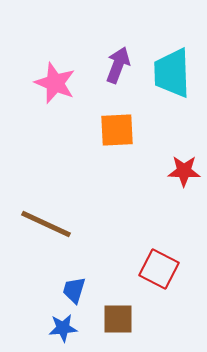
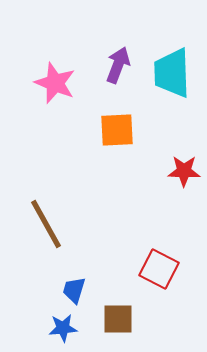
brown line: rotated 36 degrees clockwise
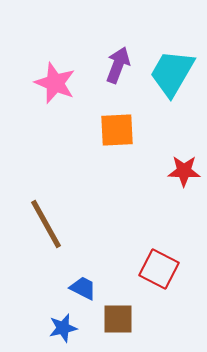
cyan trapezoid: rotated 32 degrees clockwise
blue trapezoid: moved 9 px right, 2 px up; rotated 100 degrees clockwise
blue star: rotated 8 degrees counterclockwise
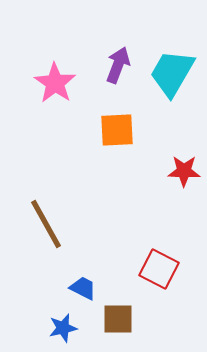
pink star: rotated 12 degrees clockwise
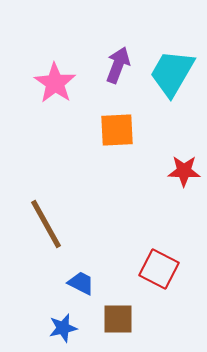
blue trapezoid: moved 2 px left, 5 px up
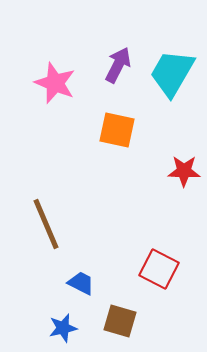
purple arrow: rotated 6 degrees clockwise
pink star: rotated 12 degrees counterclockwise
orange square: rotated 15 degrees clockwise
brown line: rotated 6 degrees clockwise
brown square: moved 2 px right, 2 px down; rotated 16 degrees clockwise
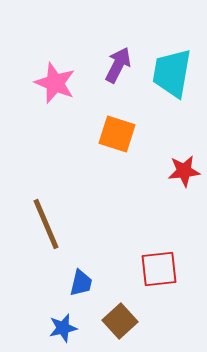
cyan trapezoid: rotated 20 degrees counterclockwise
orange square: moved 4 px down; rotated 6 degrees clockwise
red star: rotated 8 degrees counterclockwise
red square: rotated 33 degrees counterclockwise
blue trapezoid: rotated 76 degrees clockwise
brown square: rotated 32 degrees clockwise
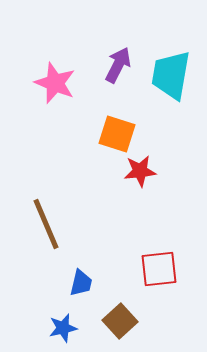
cyan trapezoid: moved 1 px left, 2 px down
red star: moved 44 px left
